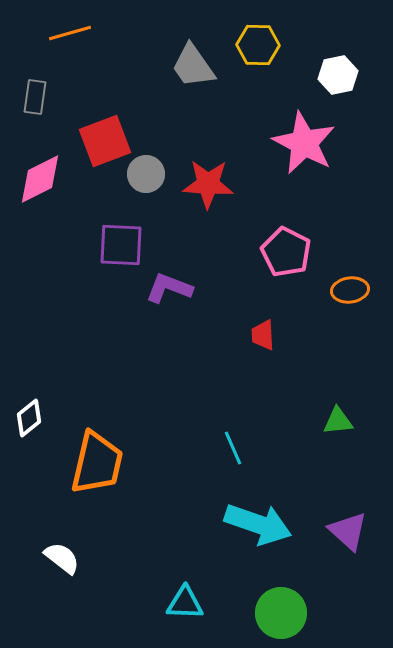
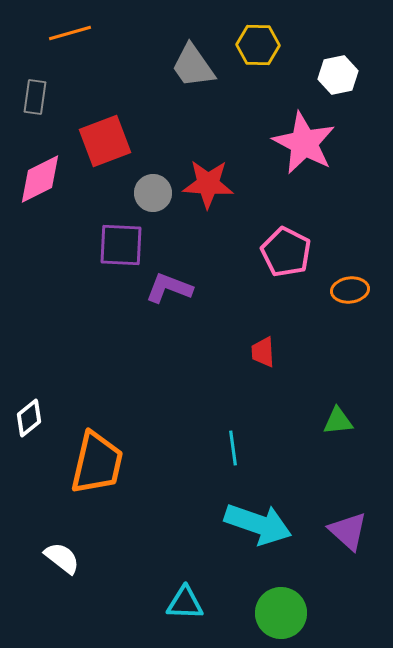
gray circle: moved 7 px right, 19 px down
red trapezoid: moved 17 px down
cyan line: rotated 16 degrees clockwise
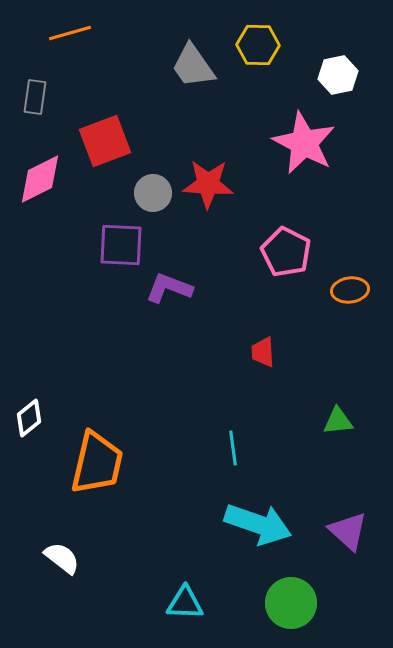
green circle: moved 10 px right, 10 px up
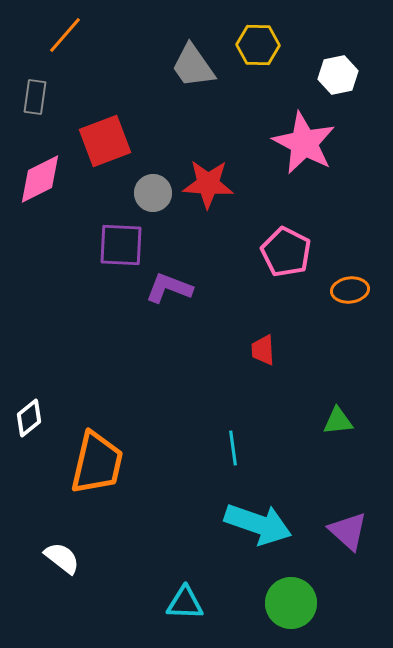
orange line: moved 5 px left, 2 px down; rotated 33 degrees counterclockwise
red trapezoid: moved 2 px up
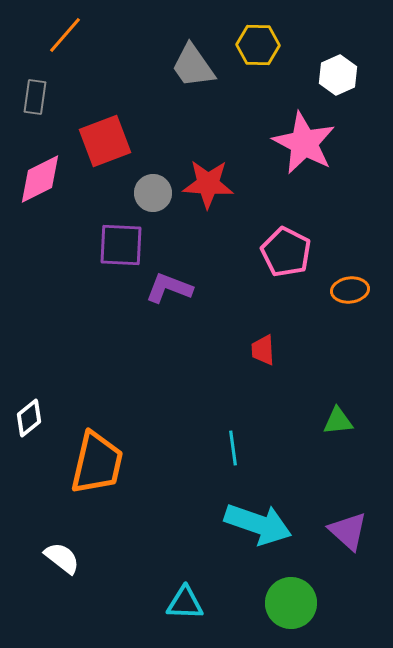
white hexagon: rotated 12 degrees counterclockwise
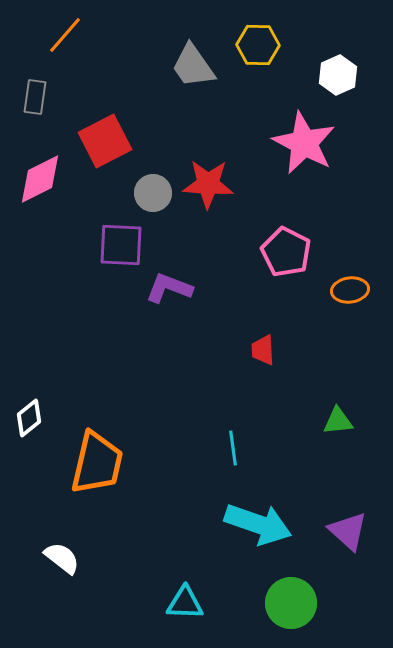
red square: rotated 6 degrees counterclockwise
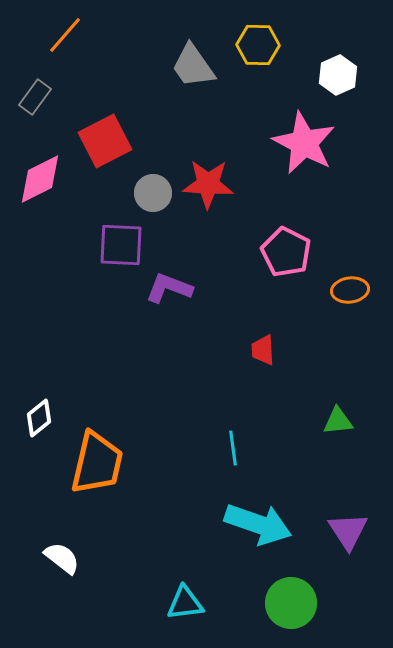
gray rectangle: rotated 28 degrees clockwise
white diamond: moved 10 px right
purple triangle: rotated 15 degrees clockwise
cyan triangle: rotated 9 degrees counterclockwise
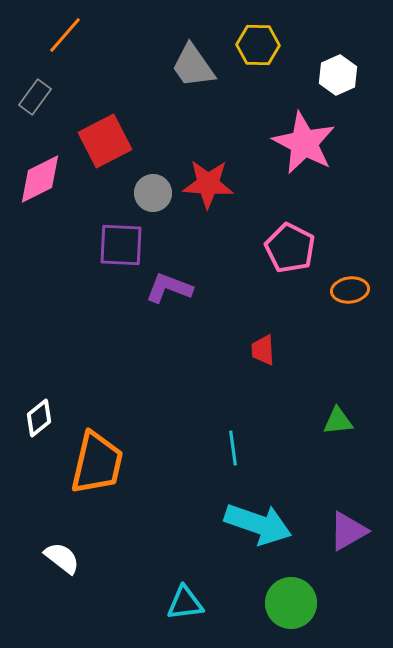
pink pentagon: moved 4 px right, 4 px up
purple triangle: rotated 33 degrees clockwise
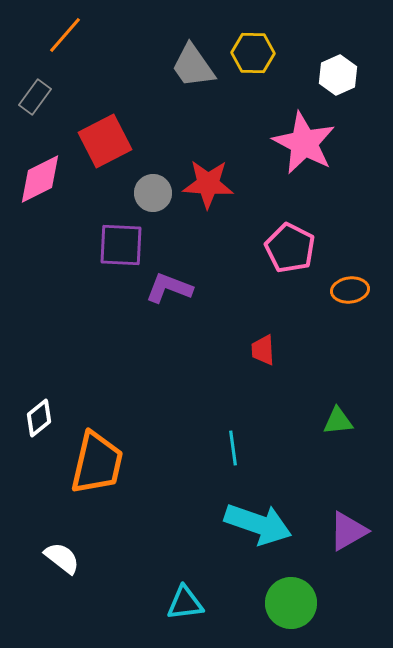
yellow hexagon: moved 5 px left, 8 px down
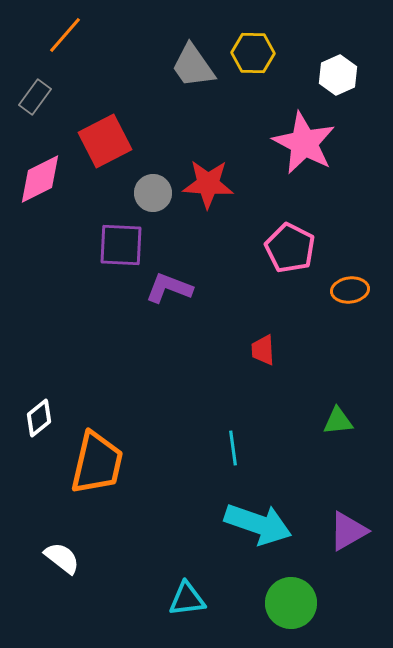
cyan triangle: moved 2 px right, 4 px up
